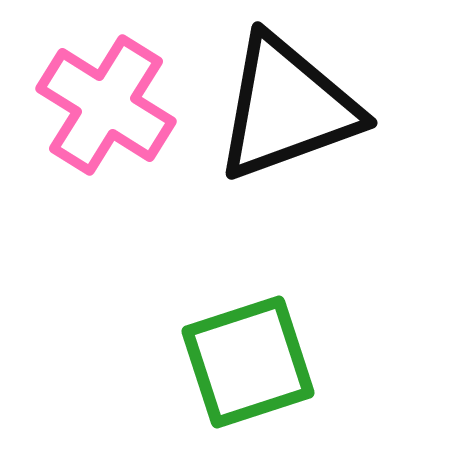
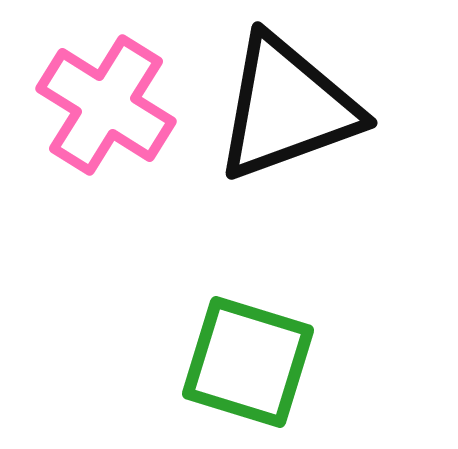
green square: rotated 35 degrees clockwise
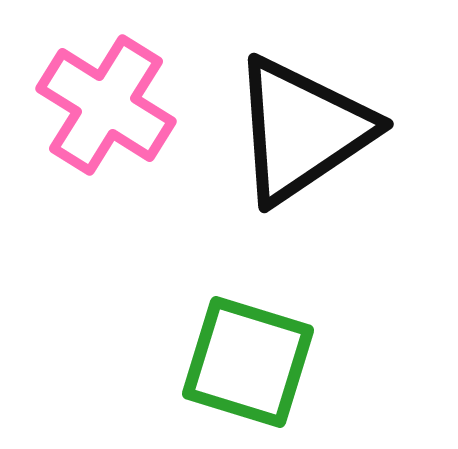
black triangle: moved 15 px right, 22 px down; rotated 14 degrees counterclockwise
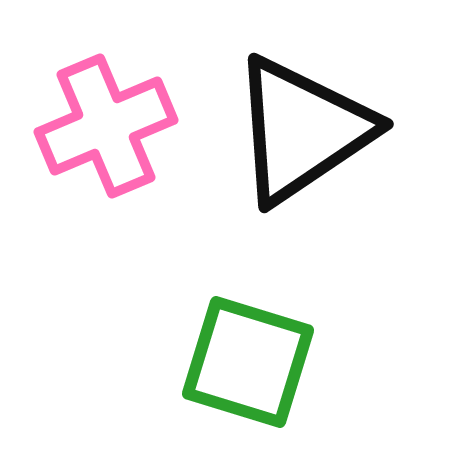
pink cross: moved 21 px down; rotated 35 degrees clockwise
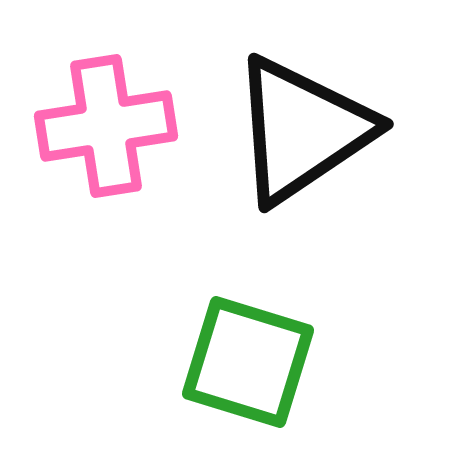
pink cross: rotated 14 degrees clockwise
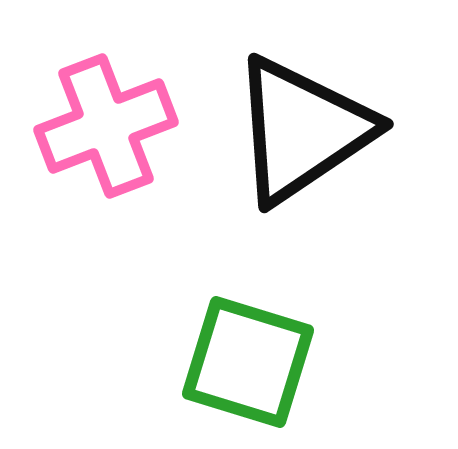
pink cross: rotated 12 degrees counterclockwise
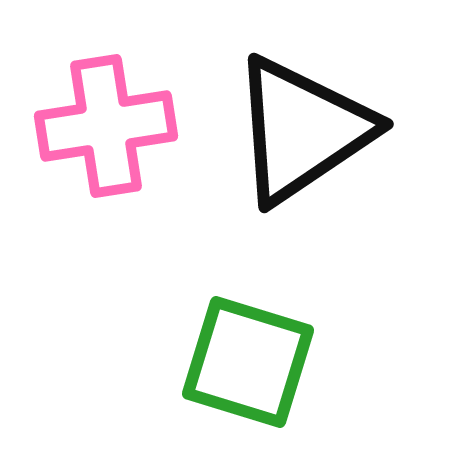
pink cross: rotated 12 degrees clockwise
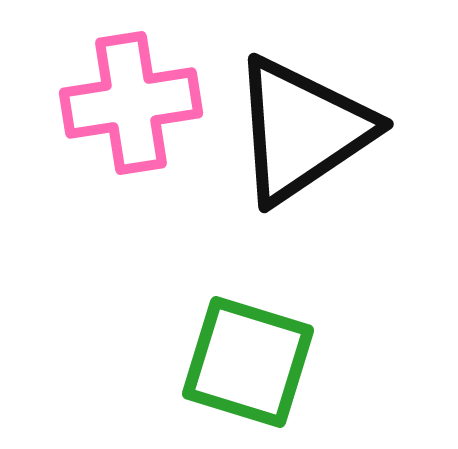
pink cross: moved 25 px right, 23 px up
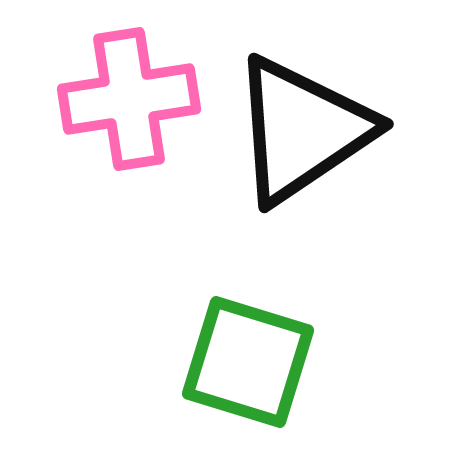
pink cross: moved 2 px left, 4 px up
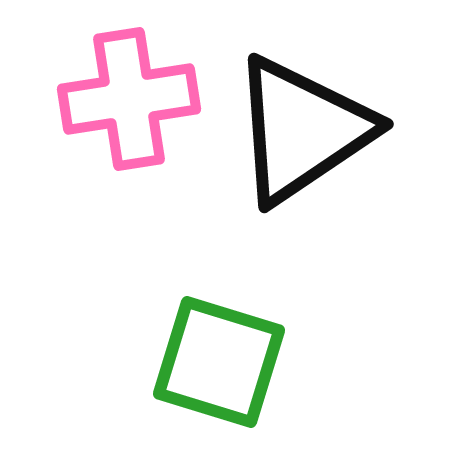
green square: moved 29 px left
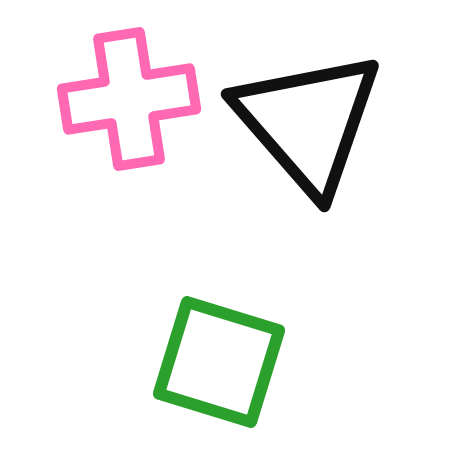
black triangle: moved 6 px right, 8 px up; rotated 37 degrees counterclockwise
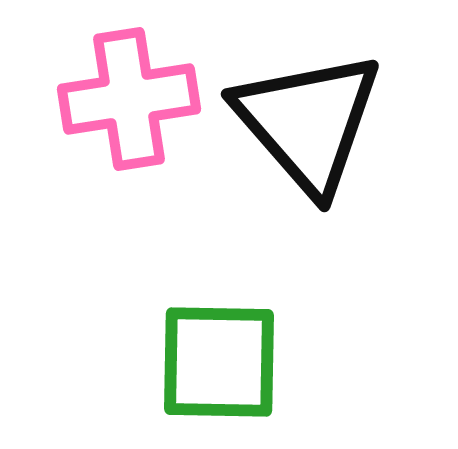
green square: rotated 16 degrees counterclockwise
